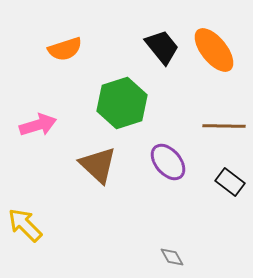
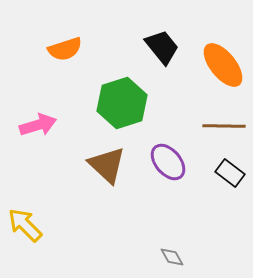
orange ellipse: moved 9 px right, 15 px down
brown triangle: moved 9 px right
black rectangle: moved 9 px up
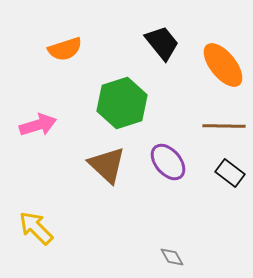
black trapezoid: moved 4 px up
yellow arrow: moved 11 px right, 3 px down
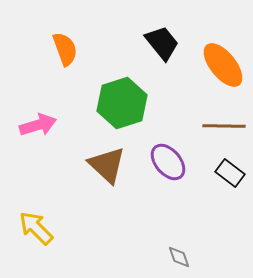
orange semicircle: rotated 92 degrees counterclockwise
gray diamond: moved 7 px right; rotated 10 degrees clockwise
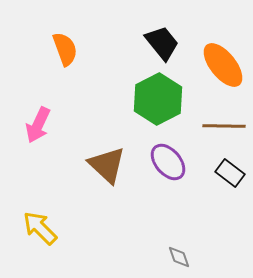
green hexagon: moved 36 px right, 4 px up; rotated 9 degrees counterclockwise
pink arrow: rotated 132 degrees clockwise
yellow arrow: moved 4 px right
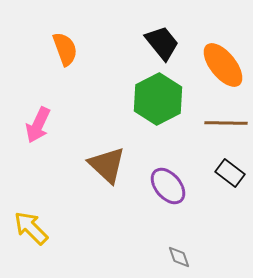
brown line: moved 2 px right, 3 px up
purple ellipse: moved 24 px down
yellow arrow: moved 9 px left
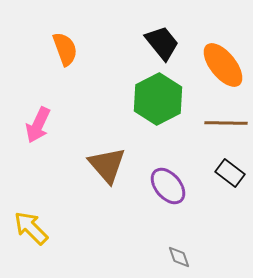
brown triangle: rotated 6 degrees clockwise
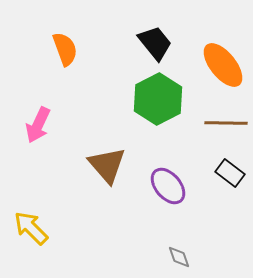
black trapezoid: moved 7 px left
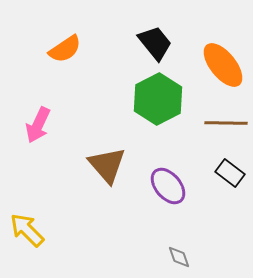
orange semicircle: rotated 76 degrees clockwise
yellow arrow: moved 4 px left, 2 px down
